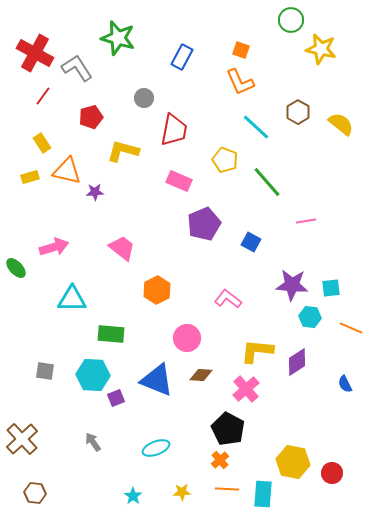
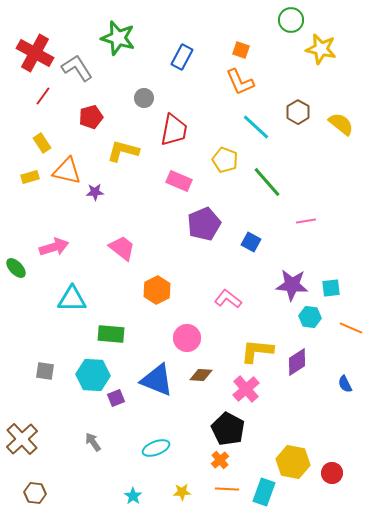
cyan rectangle at (263, 494): moved 1 px right, 2 px up; rotated 16 degrees clockwise
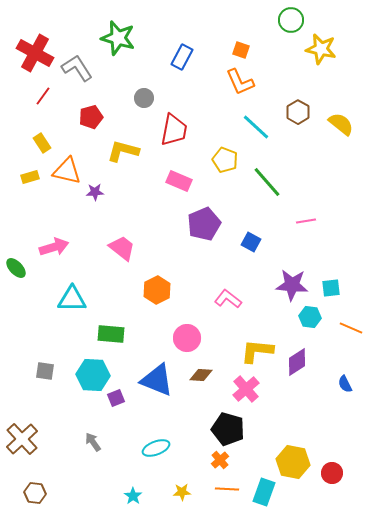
black pentagon at (228, 429): rotated 12 degrees counterclockwise
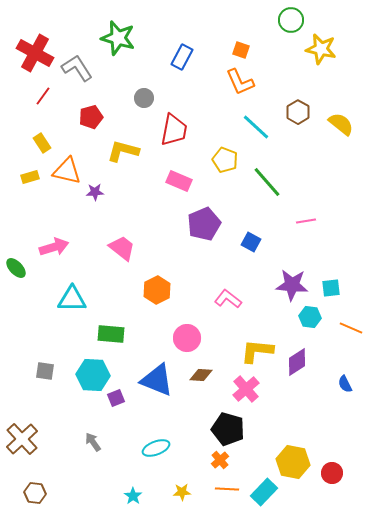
cyan rectangle at (264, 492): rotated 24 degrees clockwise
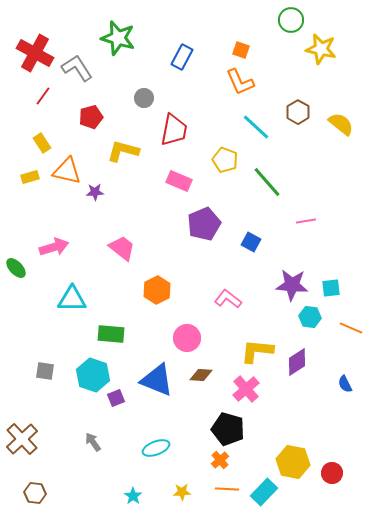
cyan hexagon at (93, 375): rotated 16 degrees clockwise
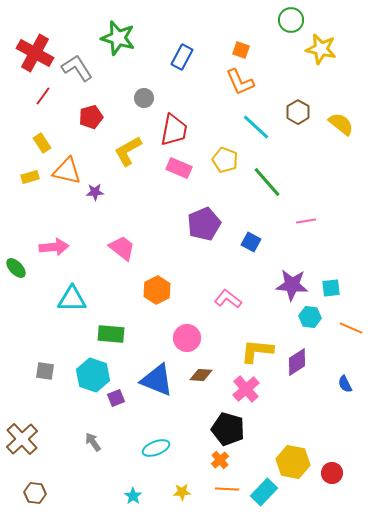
yellow L-shape at (123, 151): moved 5 px right; rotated 44 degrees counterclockwise
pink rectangle at (179, 181): moved 13 px up
pink arrow at (54, 247): rotated 12 degrees clockwise
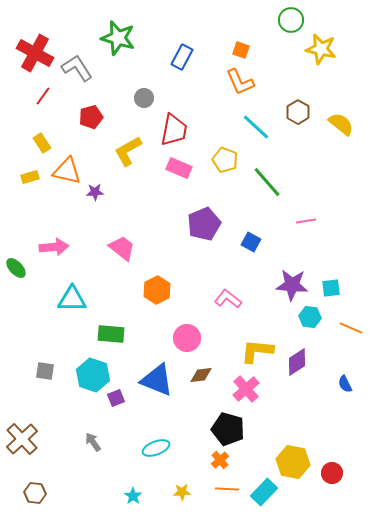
brown diamond at (201, 375): rotated 10 degrees counterclockwise
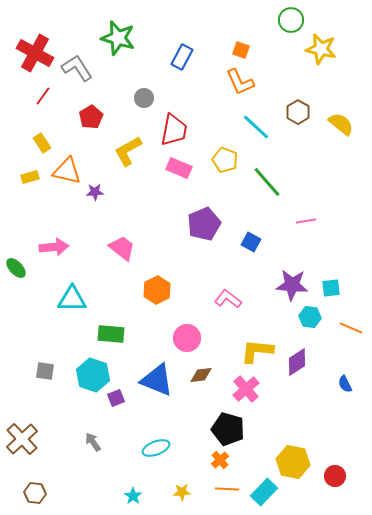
red pentagon at (91, 117): rotated 15 degrees counterclockwise
red circle at (332, 473): moved 3 px right, 3 px down
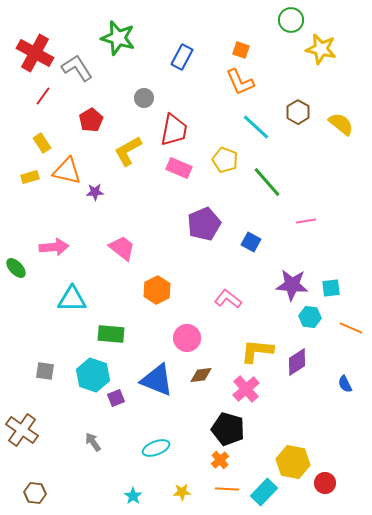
red pentagon at (91, 117): moved 3 px down
brown cross at (22, 439): moved 9 px up; rotated 12 degrees counterclockwise
red circle at (335, 476): moved 10 px left, 7 px down
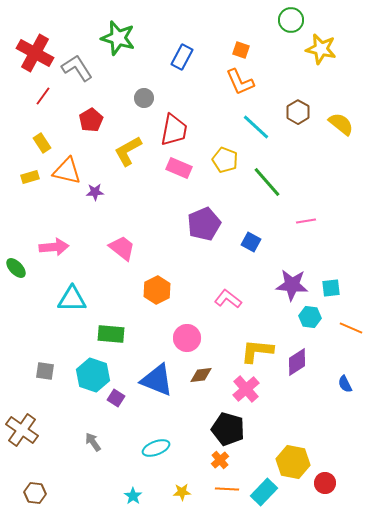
purple square at (116, 398): rotated 36 degrees counterclockwise
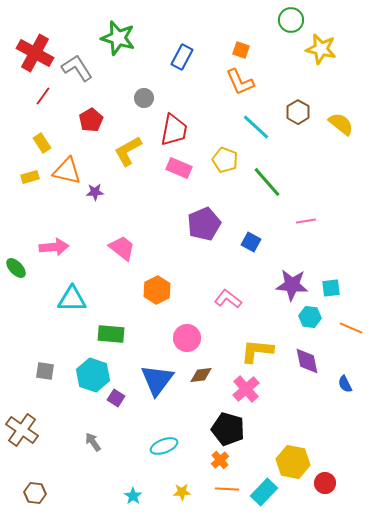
purple diamond at (297, 362): moved 10 px right, 1 px up; rotated 68 degrees counterclockwise
blue triangle at (157, 380): rotated 45 degrees clockwise
cyan ellipse at (156, 448): moved 8 px right, 2 px up
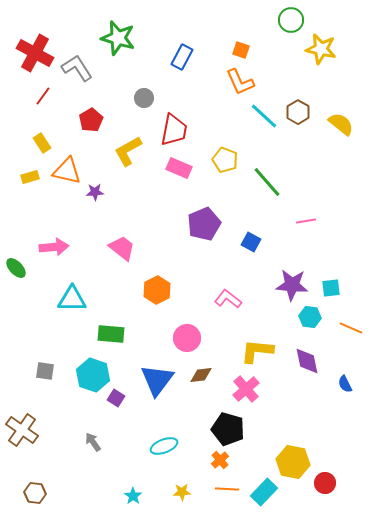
cyan line at (256, 127): moved 8 px right, 11 px up
